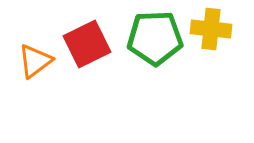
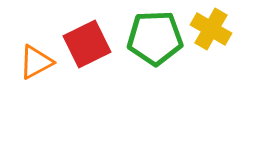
yellow cross: rotated 24 degrees clockwise
orange triangle: moved 1 px right, 1 px down; rotated 9 degrees clockwise
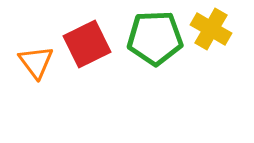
orange triangle: rotated 39 degrees counterclockwise
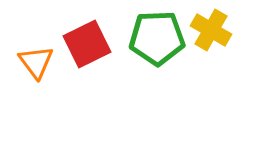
yellow cross: moved 1 px down
green pentagon: moved 2 px right
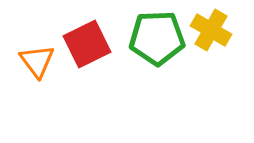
orange triangle: moved 1 px right, 1 px up
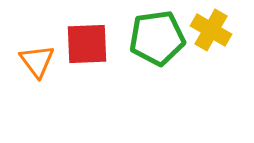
green pentagon: rotated 6 degrees counterclockwise
red square: rotated 24 degrees clockwise
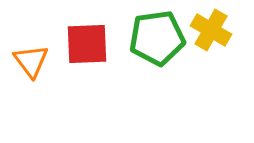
orange triangle: moved 6 px left
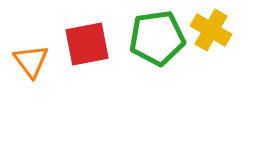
red square: rotated 9 degrees counterclockwise
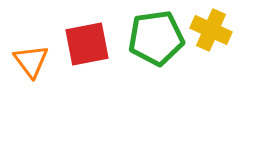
yellow cross: rotated 6 degrees counterclockwise
green pentagon: moved 1 px left
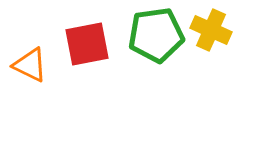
green pentagon: moved 3 px up
orange triangle: moved 1 px left, 4 px down; rotated 27 degrees counterclockwise
